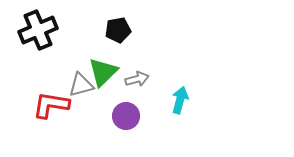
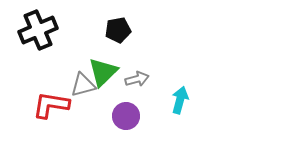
gray triangle: moved 2 px right
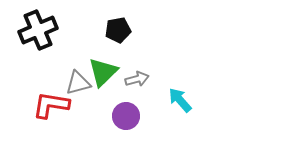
gray triangle: moved 5 px left, 2 px up
cyan arrow: rotated 56 degrees counterclockwise
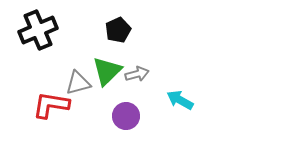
black pentagon: rotated 15 degrees counterclockwise
green triangle: moved 4 px right, 1 px up
gray arrow: moved 5 px up
cyan arrow: rotated 20 degrees counterclockwise
